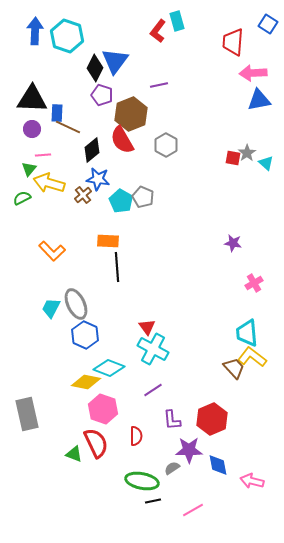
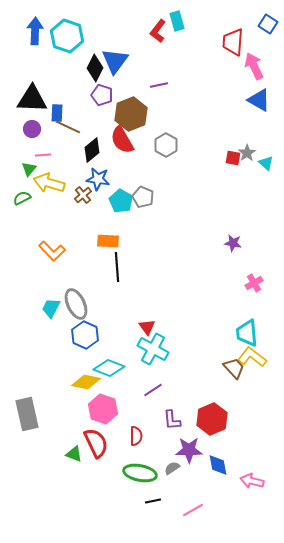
pink arrow at (253, 73): moved 1 px right, 7 px up; rotated 68 degrees clockwise
blue triangle at (259, 100): rotated 40 degrees clockwise
green ellipse at (142, 481): moved 2 px left, 8 px up
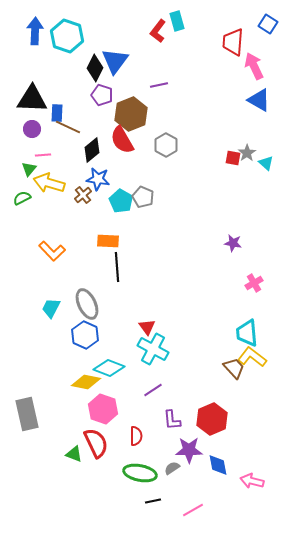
gray ellipse at (76, 304): moved 11 px right
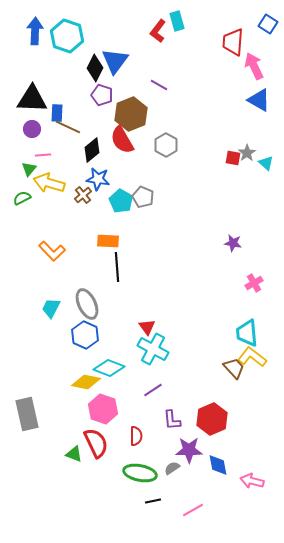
purple line at (159, 85): rotated 42 degrees clockwise
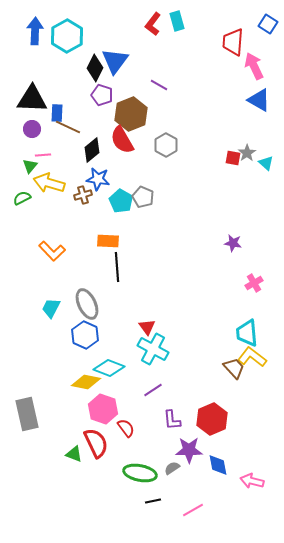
red L-shape at (158, 31): moved 5 px left, 7 px up
cyan hexagon at (67, 36): rotated 12 degrees clockwise
green triangle at (29, 169): moved 1 px right, 3 px up
brown cross at (83, 195): rotated 24 degrees clockwise
red semicircle at (136, 436): moved 10 px left, 8 px up; rotated 36 degrees counterclockwise
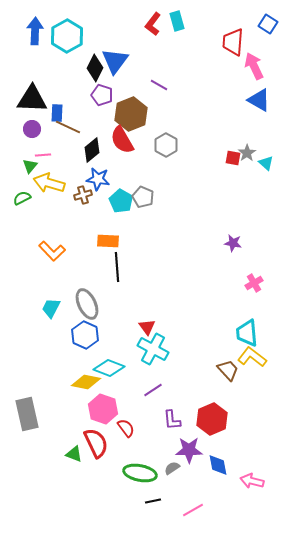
brown trapezoid at (234, 368): moved 6 px left, 2 px down
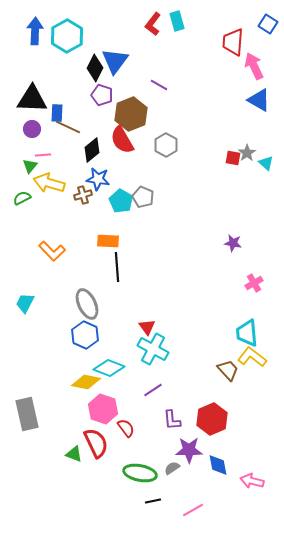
cyan trapezoid at (51, 308): moved 26 px left, 5 px up
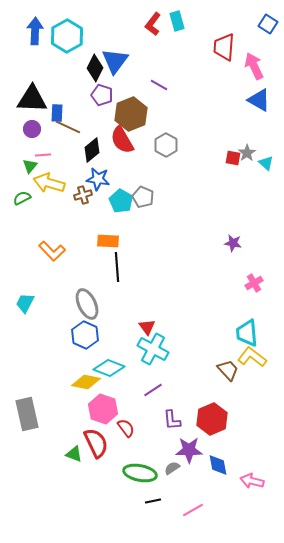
red trapezoid at (233, 42): moved 9 px left, 5 px down
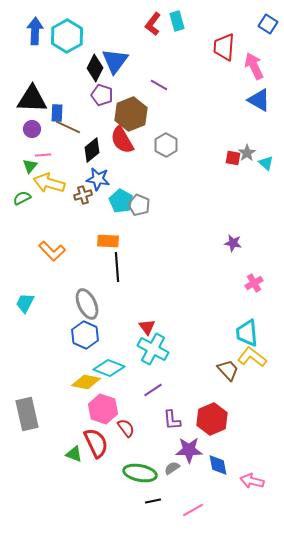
gray pentagon at (143, 197): moved 4 px left, 8 px down
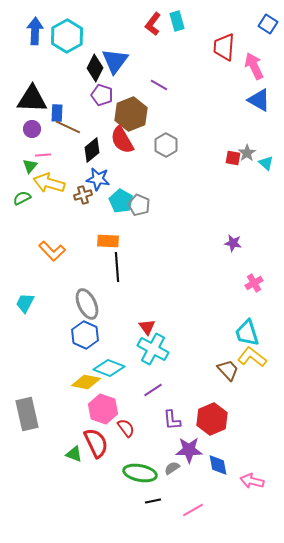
cyan trapezoid at (247, 333): rotated 12 degrees counterclockwise
